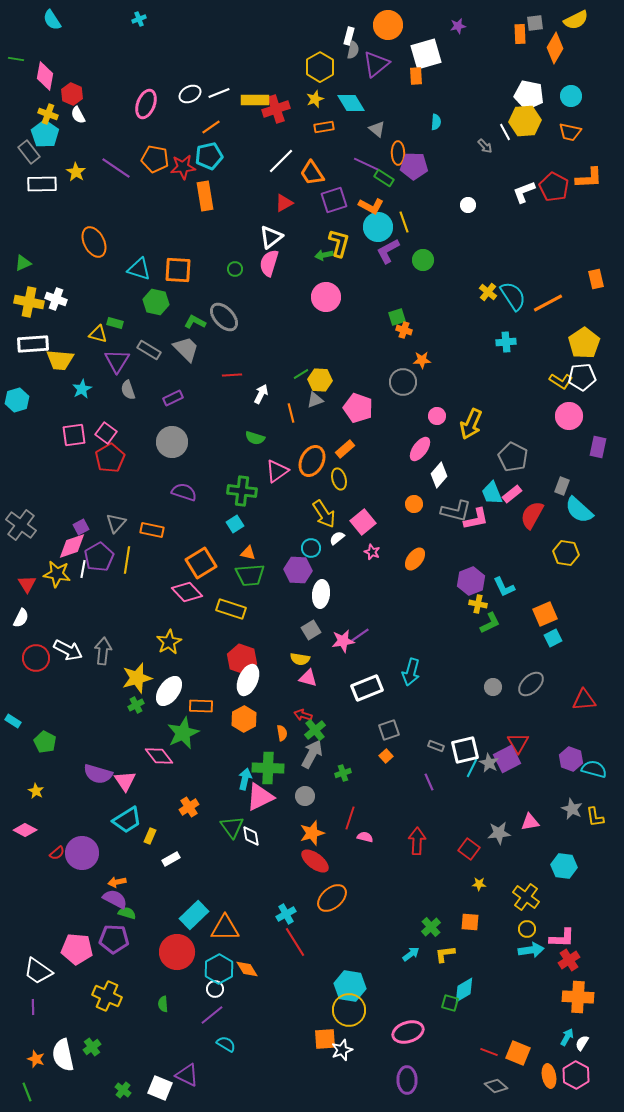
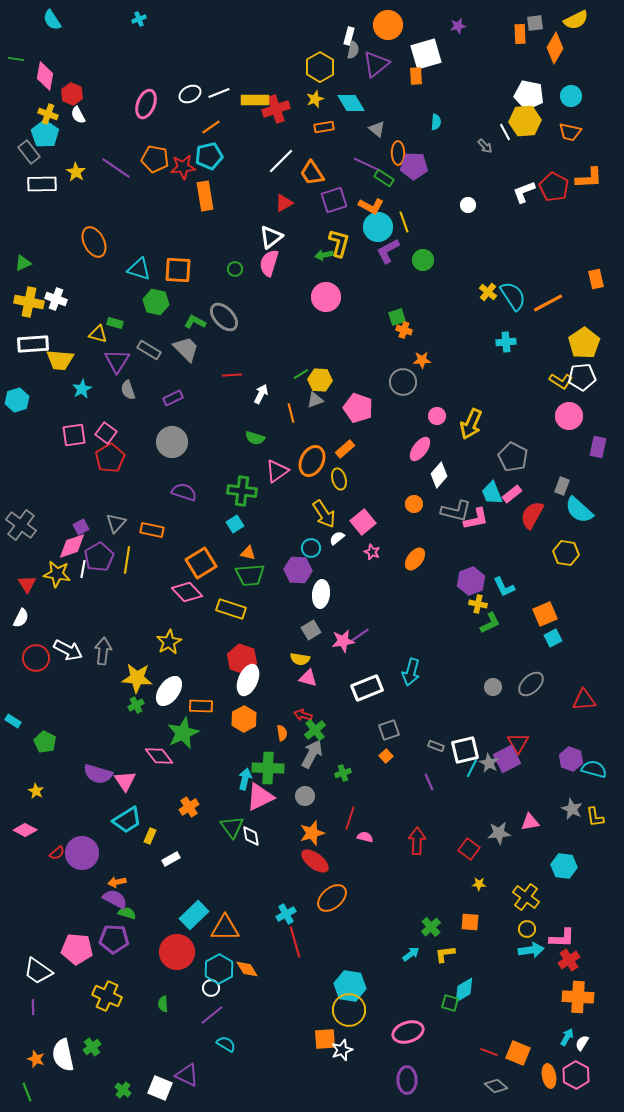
yellow star at (137, 678): rotated 20 degrees clockwise
red line at (295, 942): rotated 16 degrees clockwise
white circle at (215, 989): moved 4 px left, 1 px up
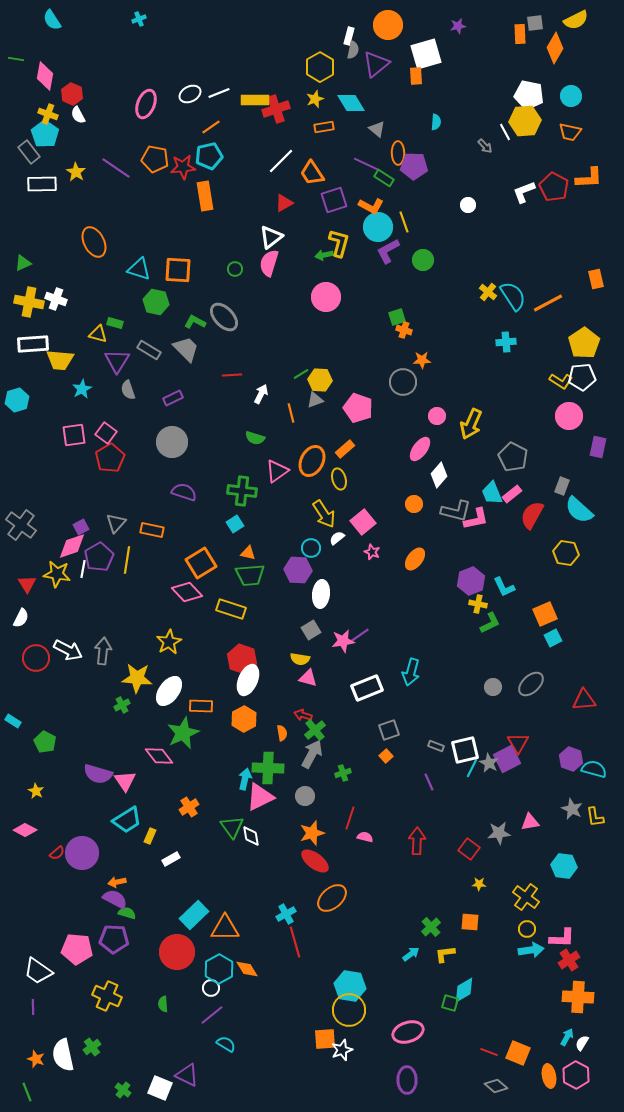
green cross at (136, 705): moved 14 px left
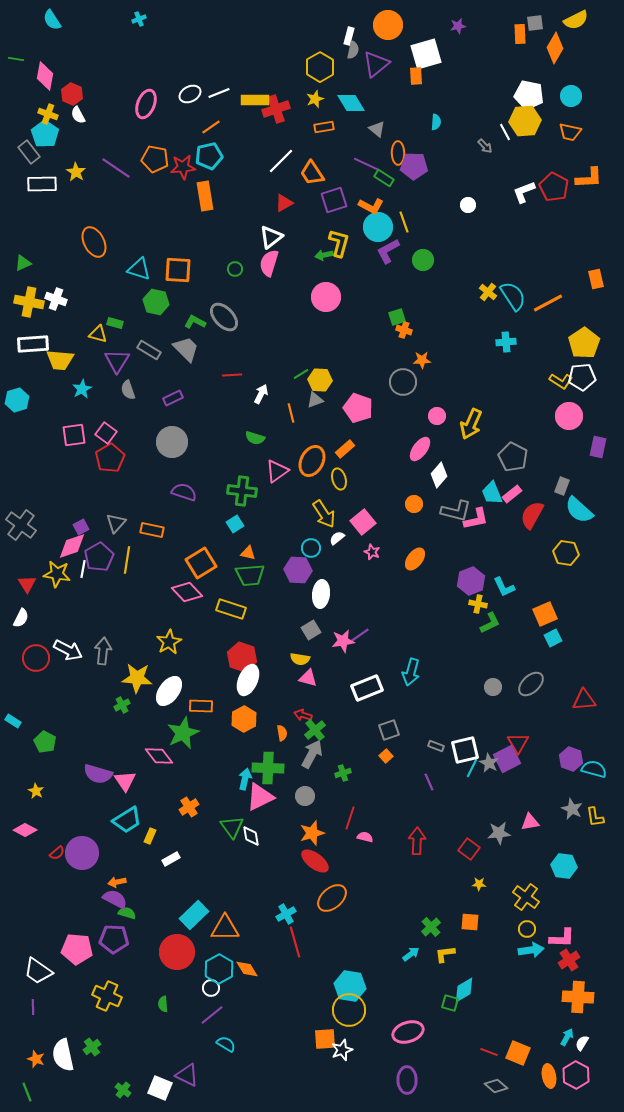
red hexagon at (242, 659): moved 2 px up
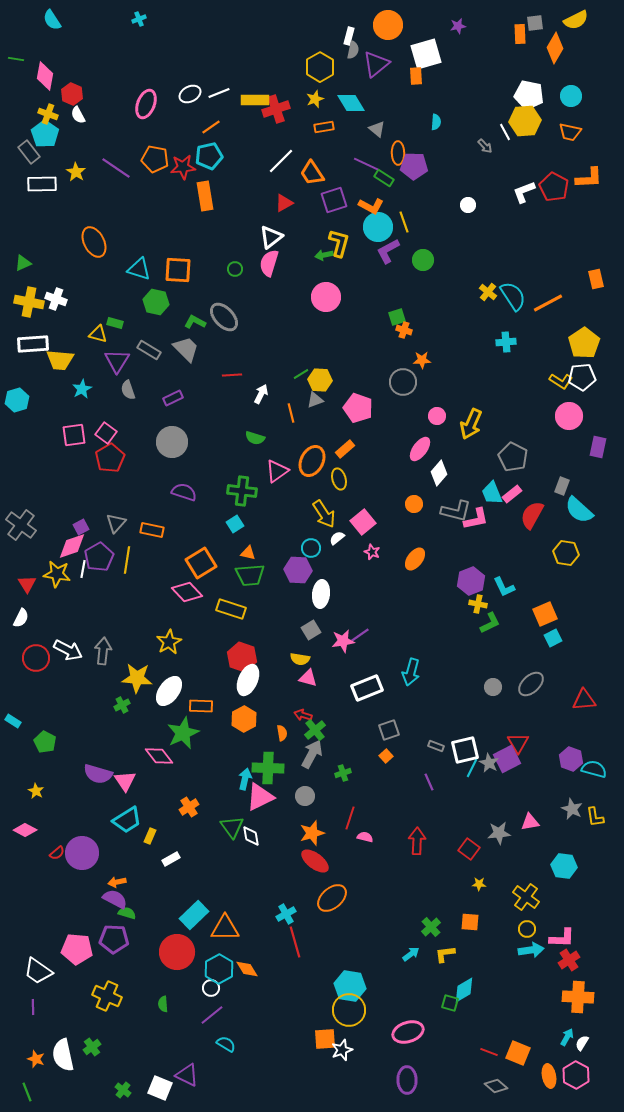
white diamond at (439, 475): moved 2 px up
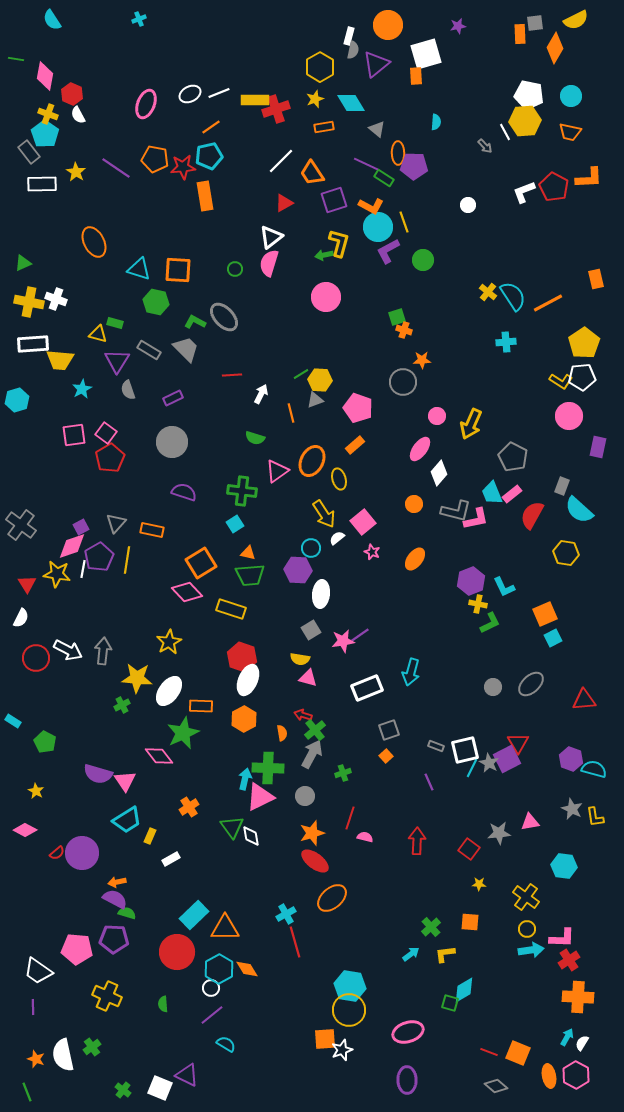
orange rectangle at (345, 449): moved 10 px right, 4 px up
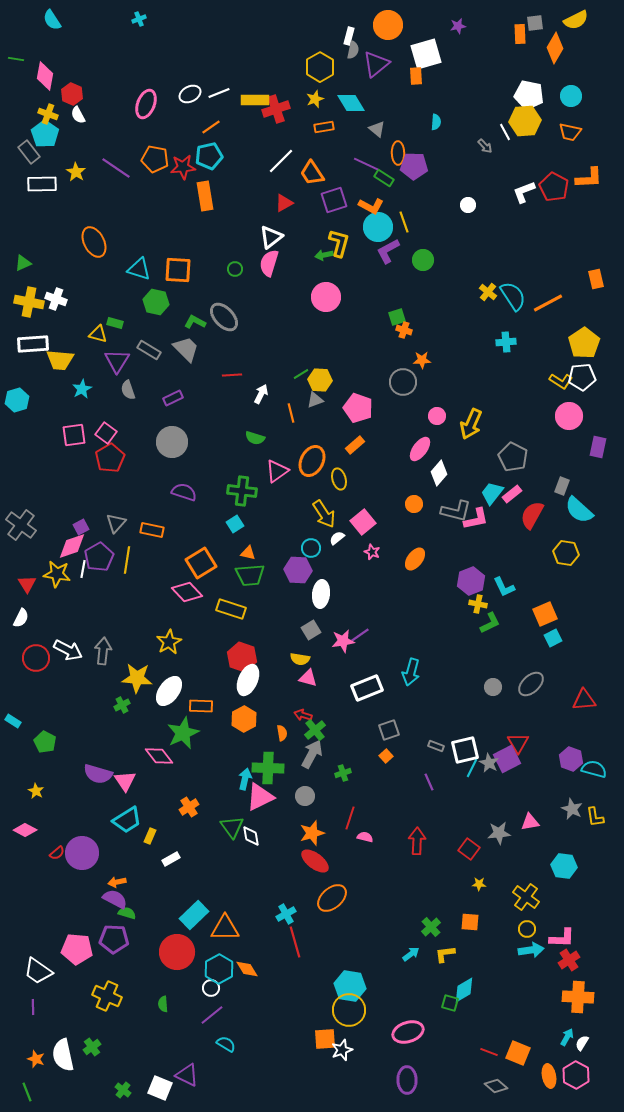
cyan trapezoid at (492, 493): rotated 60 degrees clockwise
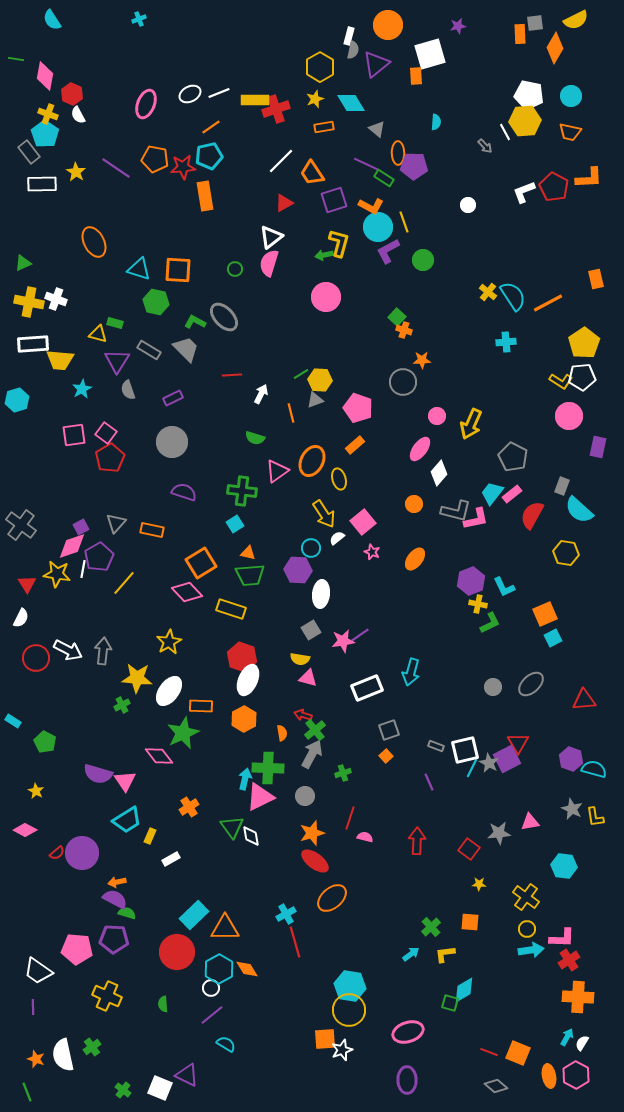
white square at (426, 54): moved 4 px right
green square at (397, 317): rotated 30 degrees counterclockwise
yellow line at (127, 560): moved 3 px left, 23 px down; rotated 32 degrees clockwise
